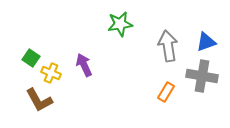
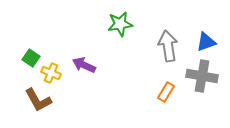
purple arrow: rotated 40 degrees counterclockwise
brown L-shape: moved 1 px left
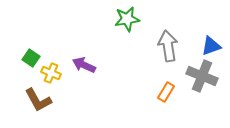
green star: moved 7 px right, 5 px up
blue triangle: moved 5 px right, 4 px down
gray cross: rotated 12 degrees clockwise
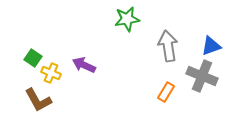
green square: moved 2 px right
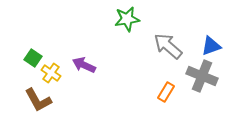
gray arrow: rotated 40 degrees counterclockwise
yellow cross: rotated 12 degrees clockwise
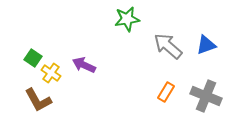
blue triangle: moved 5 px left, 1 px up
gray cross: moved 4 px right, 20 px down
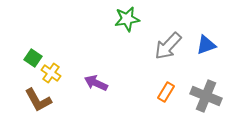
gray arrow: rotated 88 degrees counterclockwise
purple arrow: moved 12 px right, 18 px down
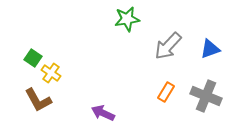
blue triangle: moved 4 px right, 4 px down
purple arrow: moved 7 px right, 30 px down
